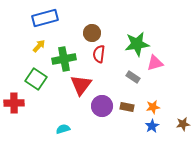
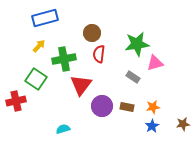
red cross: moved 2 px right, 2 px up; rotated 12 degrees counterclockwise
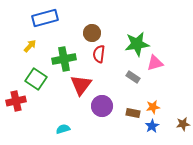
yellow arrow: moved 9 px left
brown rectangle: moved 6 px right, 6 px down
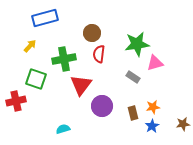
green square: rotated 15 degrees counterclockwise
brown rectangle: rotated 64 degrees clockwise
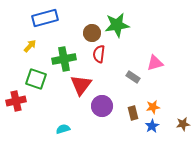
green star: moved 20 px left, 19 px up
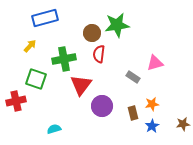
orange star: moved 1 px left, 3 px up
cyan semicircle: moved 9 px left
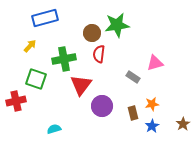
brown star: rotated 24 degrees counterclockwise
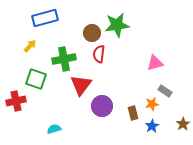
gray rectangle: moved 32 px right, 14 px down
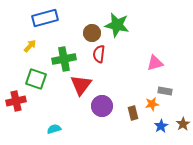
green star: rotated 20 degrees clockwise
gray rectangle: rotated 24 degrees counterclockwise
blue star: moved 9 px right
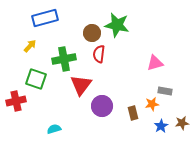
brown star: moved 1 px left, 1 px up; rotated 24 degrees clockwise
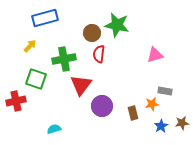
pink triangle: moved 8 px up
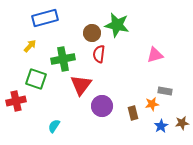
green cross: moved 1 px left
cyan semicircle: moved 3 px up; rotated 40 degrees counterclockwise
